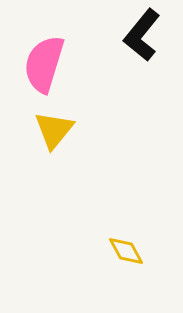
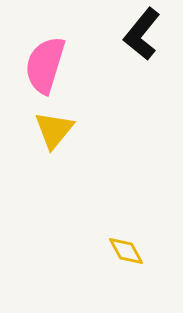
black L-shape: moved 1 px up
pink semicircle: moved 1 px right, 1 px down
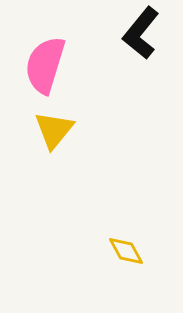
black L-shape: moved 1 px left, 1 px up
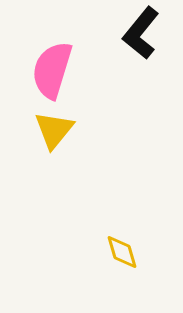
pink semicircle: moved 7 px right, 5 px down
yellow diamond: moved 4 px left, 1 px down; rotated 12 degrees clockwise
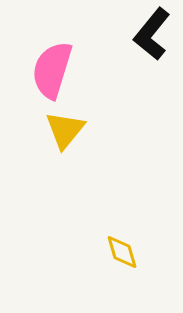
black L-shape: moved 11 px right, 1 px down
yellow triangle: moved 11 px right
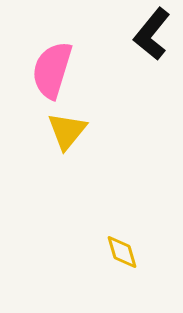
yellow triangle: moved 2 px right, 1 px down
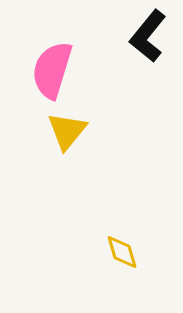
black L-shape: moved 4 px left, 2 px down
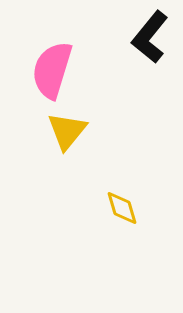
black L-shape: moved 2 px right, 1 px down
yellow diamond: moved 44 px up
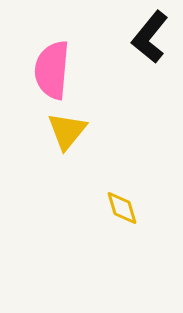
pink semicircle: rotated 12 degrees counterclockwise
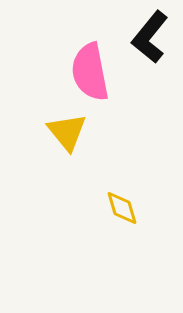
pink semicircle: moved 38 px right, 2 px down; rotated 16 degrees counterclockwise
yellow triangle: moved 1 px down; rotated 18 degrees counterclockwise
